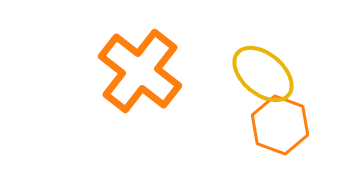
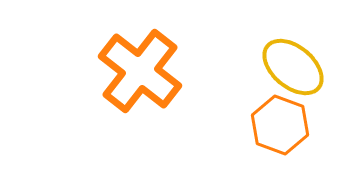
yellow ellipse: moved 30 px right, 7 px up
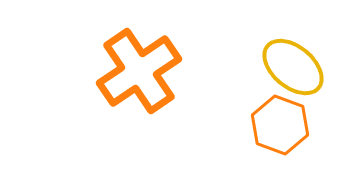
orange cross: moved 1 px left; rotated 18 degrees clockwise
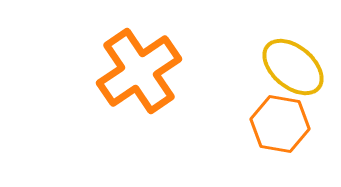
orange hexagon: moved 1 px up; rotated 10 degrees counterclockwise
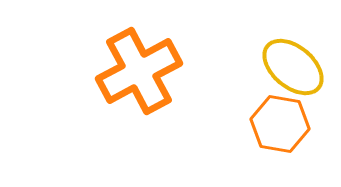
orange cross: rotated 6 degrees clockwise
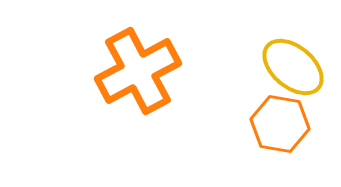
orange cross: moved 1 px left
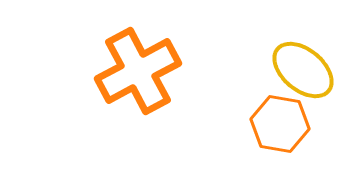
yellow ellipse: moved 10 px right, 3 px down
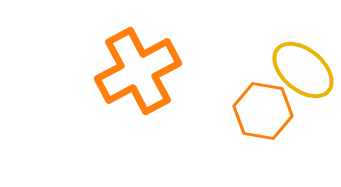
orange hexagon: moved 17 px left, 13 px up
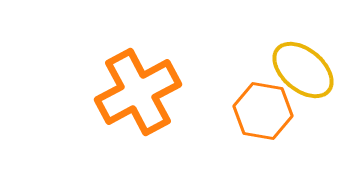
orange cross: moved 21 px down
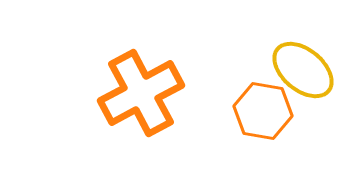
orange cross: moved 3 px right, 1 px down
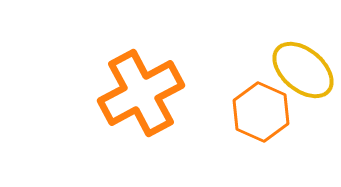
orange hexagon: moved 2 px left, 1 px down; rotated 14 degrees clockwise
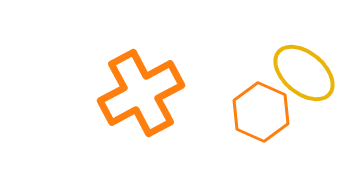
yellow ellipse: moved 1 px right, 3 px down
